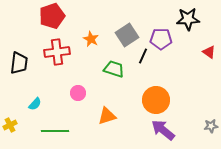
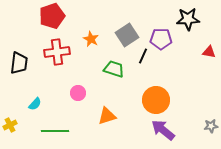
red triangle: rotated 24 degrees counterclockwise
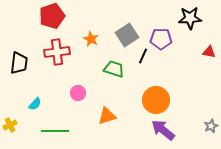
black star: moved 2 px right, 1 px up
gray star: rotated 16 degrees counterclockwise
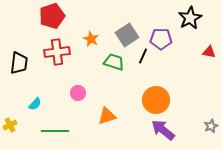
black star: rotated 25 degrees counterclockwise
green trapezoid: moved 7 px up
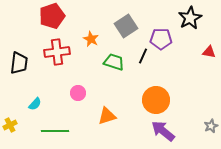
gray square: moved 1 px left, 9 px up
purple arrow: moved 1 px down
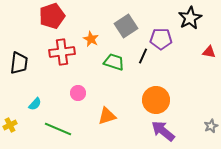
red cross: moved 5 px right
green line: moved 3 px right, 2 px up; rotated 24 degrees clockwise
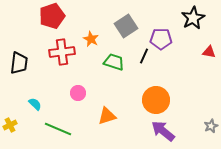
black star: moved 3 px right
black line: moved 1 px right
cyan semicircle: rotated 88 degrees counterclockwise
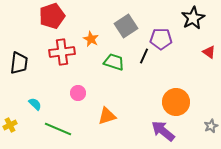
red triangle: rotated 24 degrees clockwise
orange circle: moved 20 px right, 2 px down
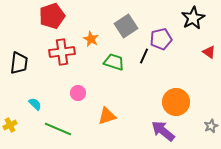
purple pentagon: rotated 15 degrees counterclockwise
